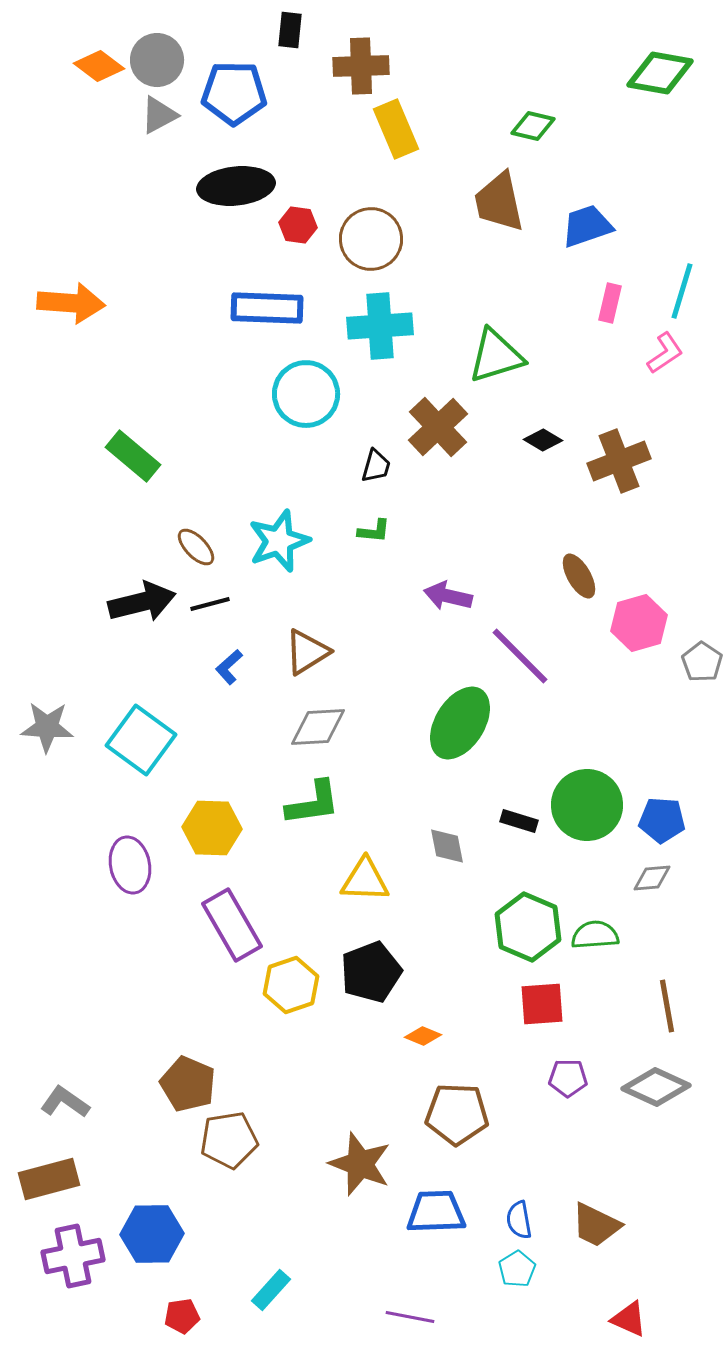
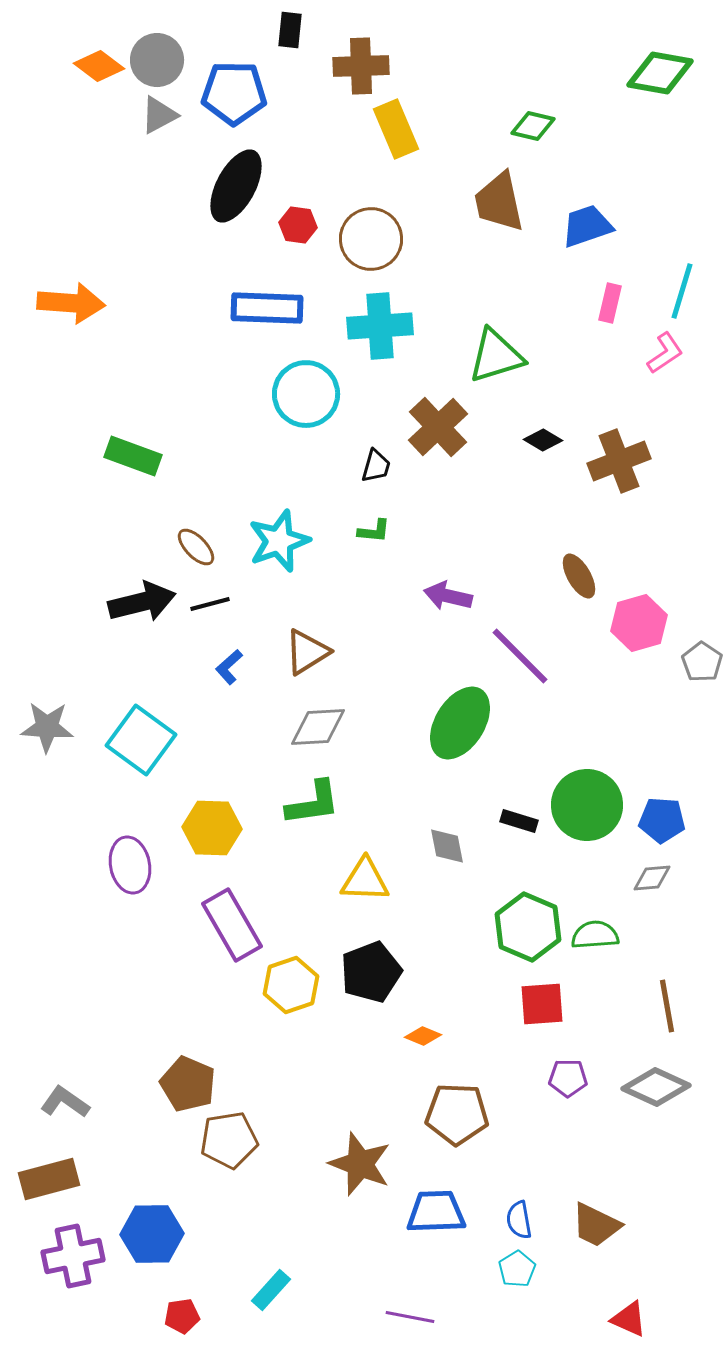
black ellipse at (236, 186): rotated 56 degrees counterclockwise
green rectangle at (133, 456): rotated 20 degrees counterclockwise
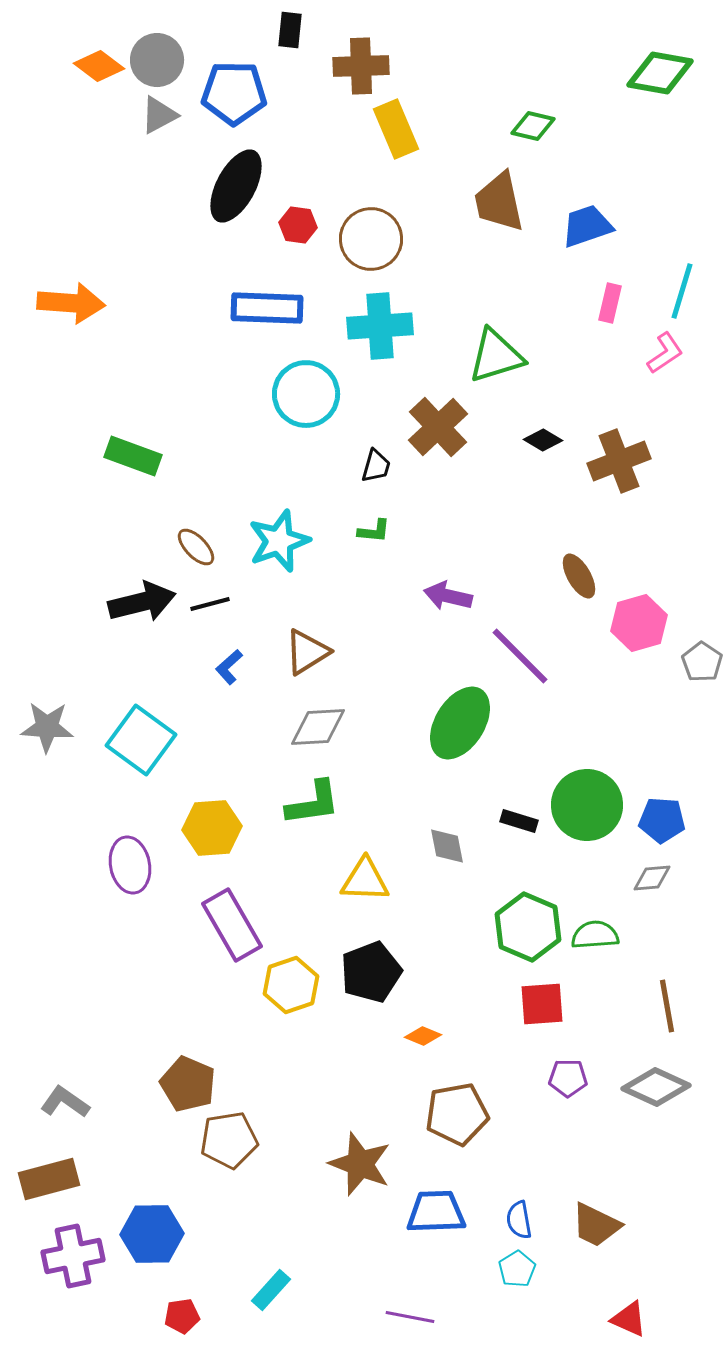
yellow hexagon at (212, 828): rotated 6 degrees counterclockwise
brown pentagon at (457, 1114): rotated 12 degrees counterclockwise
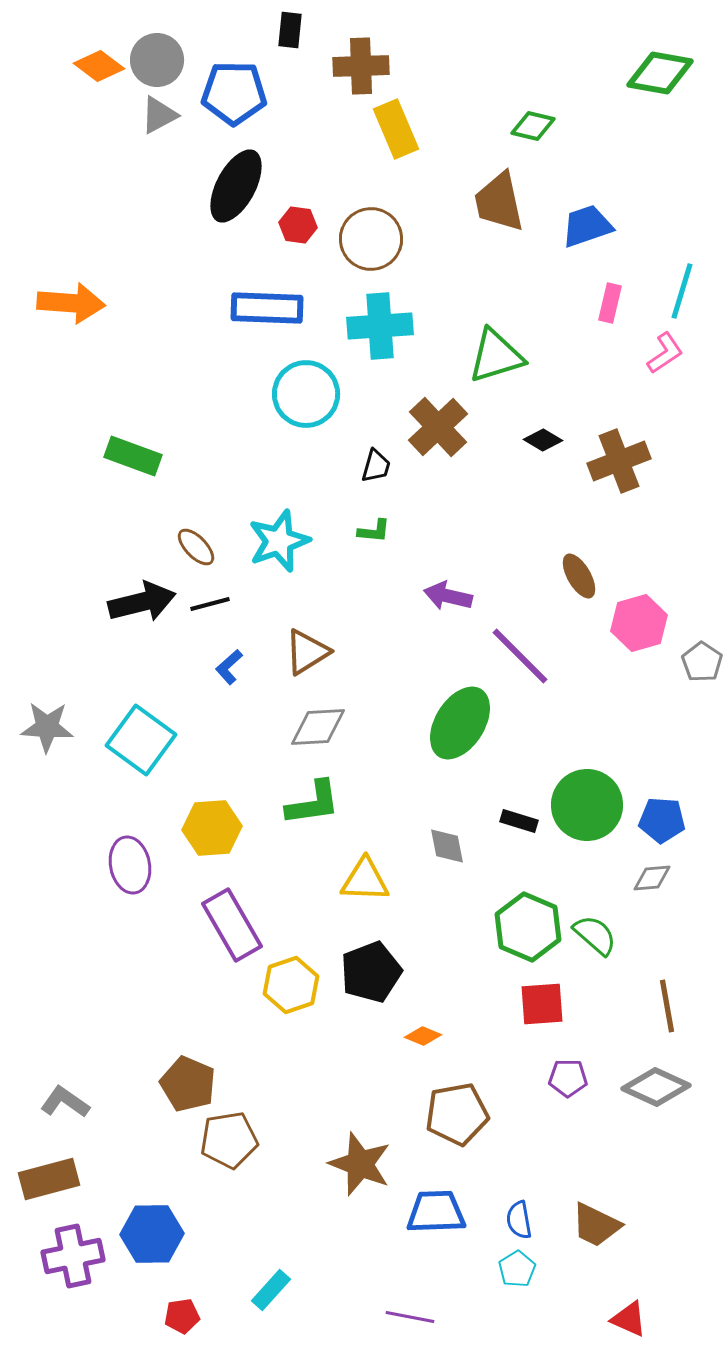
green semicircle at (595, 935): rotated 45 degrees clockwise
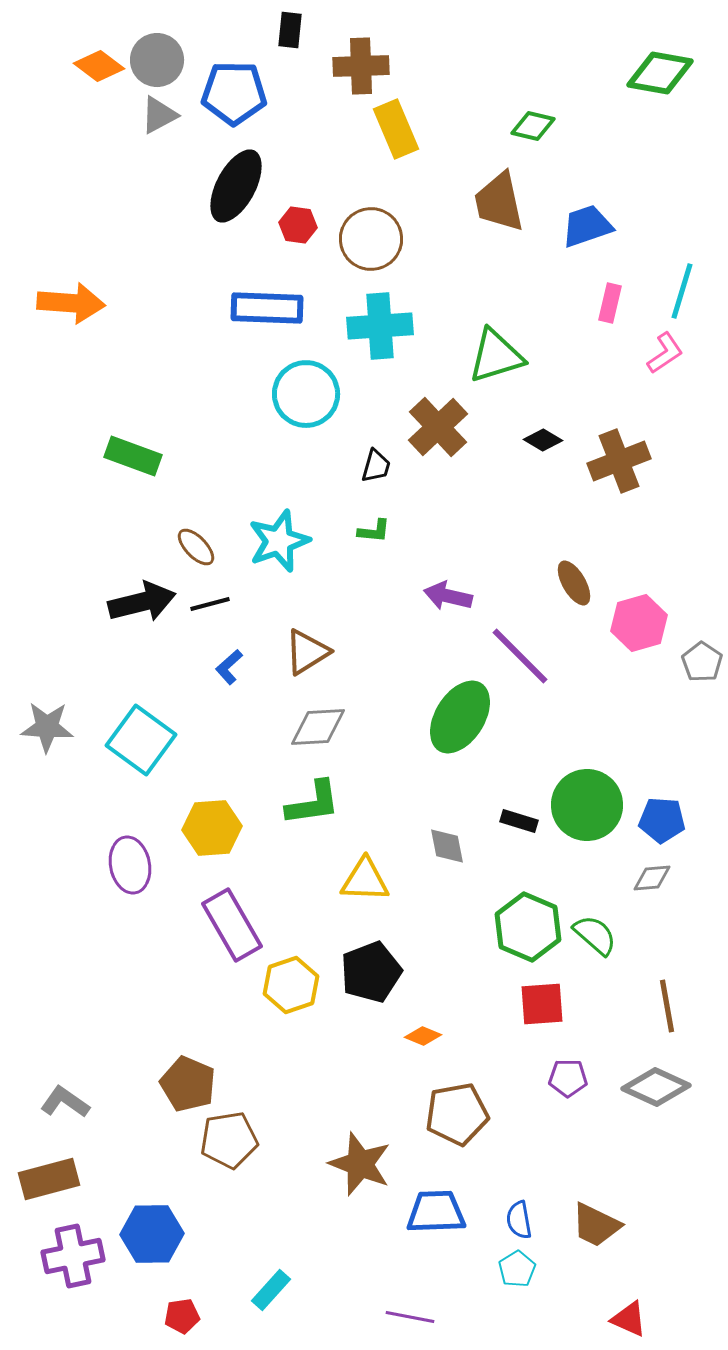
brown ellipse at (579, 576): moved 5 px left, 7 px down
green ellipse at (460, 723): moved 6 px up
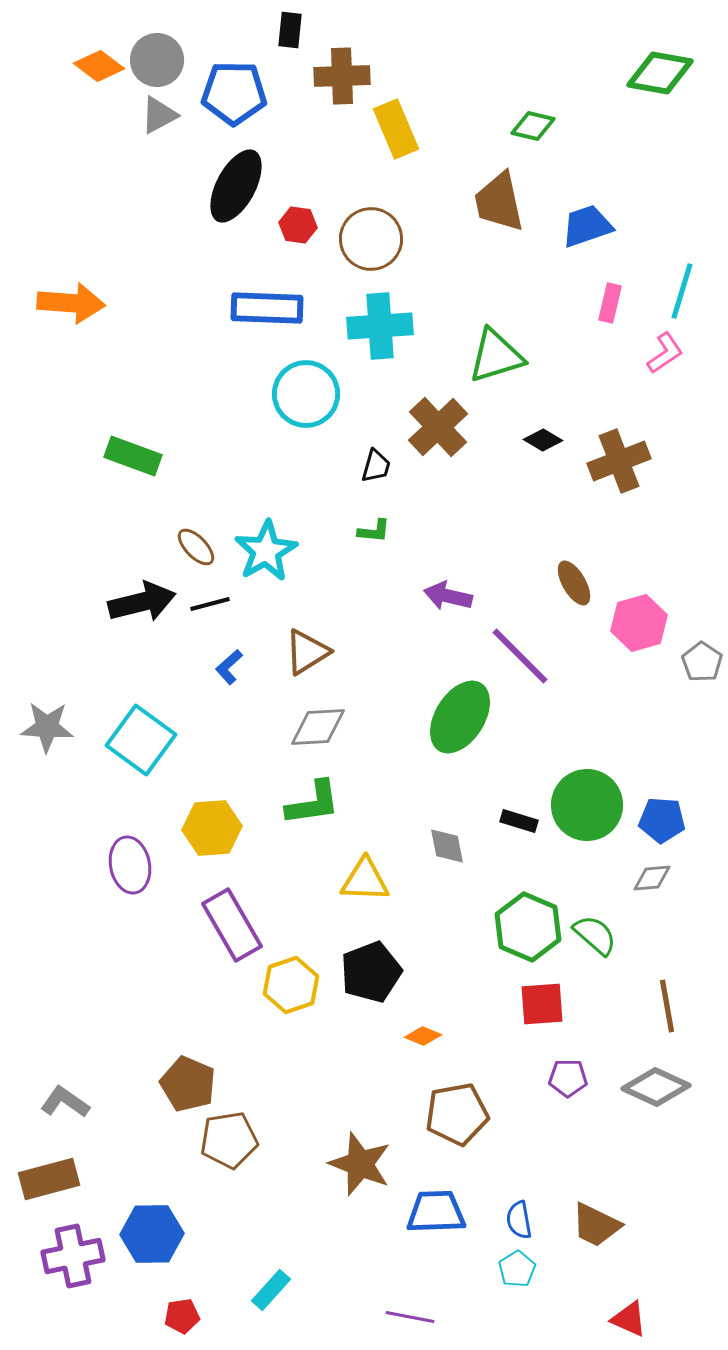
brown cross at (361, 66): moved 19 px left, 10 px down
cyan star at (279, 541): moved 13 px left, 10 px down; rotated 10 degrees counterclockwise
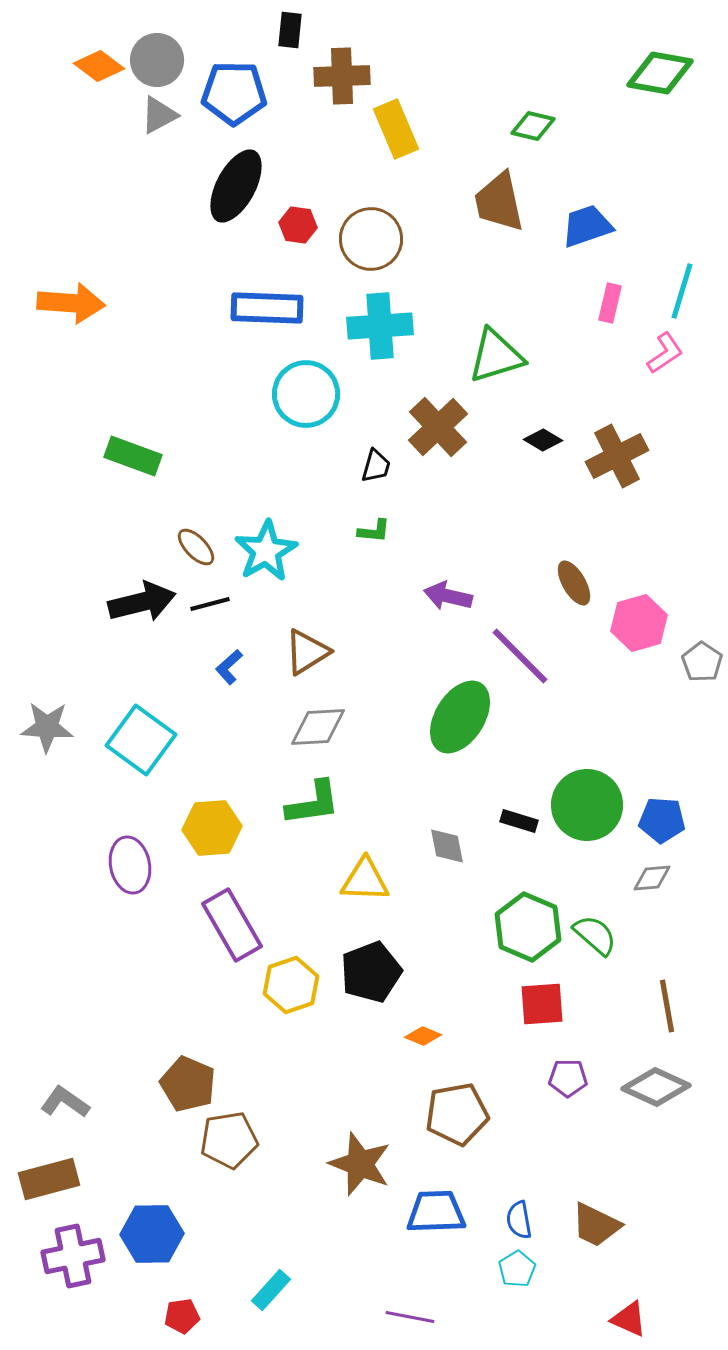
brown cross at (619, 461): moved 2 px left, 5 px up; rotated 6 degrees counterclockwise
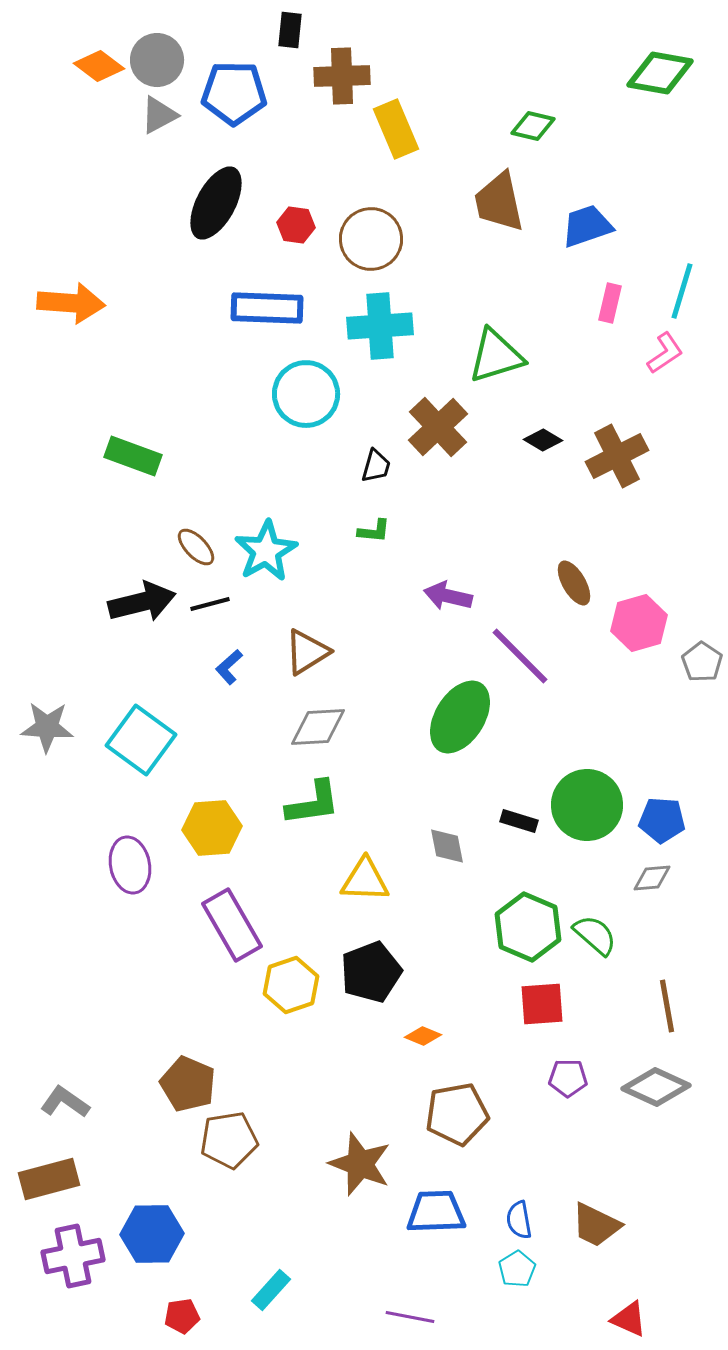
black ellipse at (236, 186): moved 20 px left, 17 px down
red hexagon at (298, 225): moved 2 px left
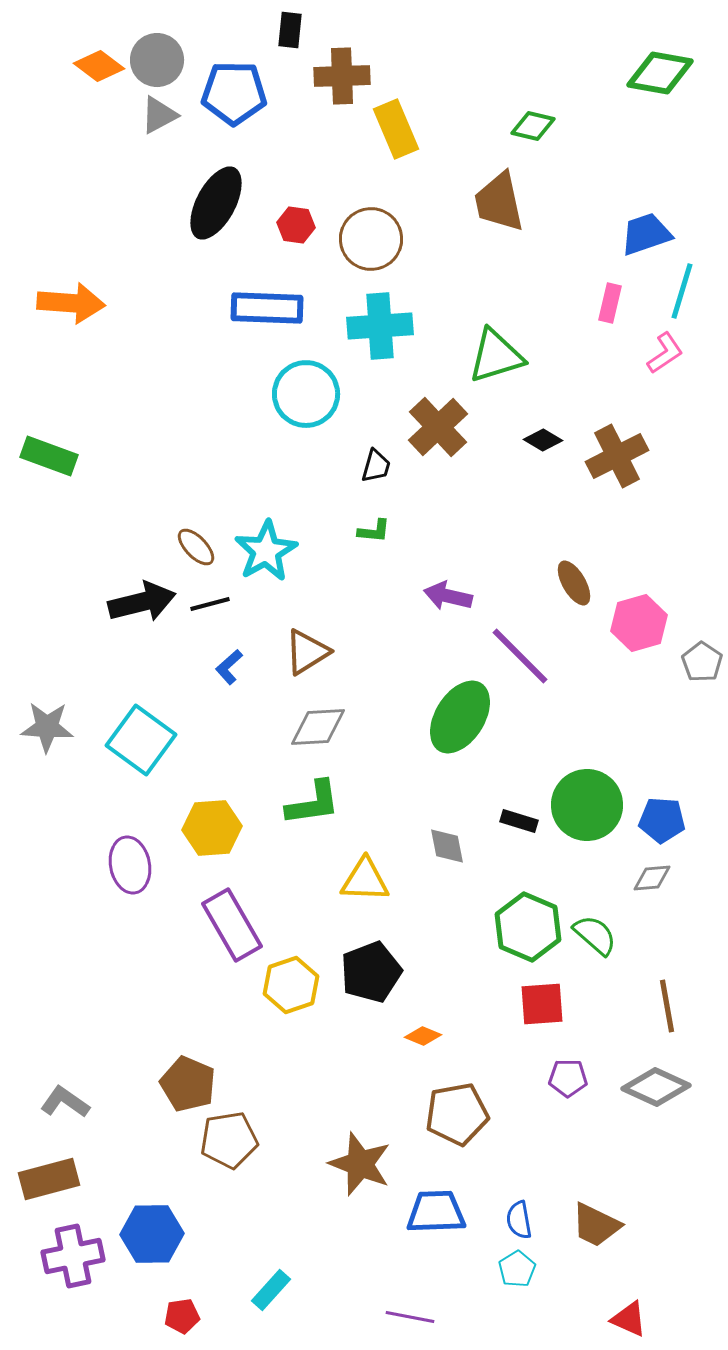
blue trapezoid at (587, 226): moved 59 px right, 8 px down
green rectangle at (133, 456): moved 84 px left
